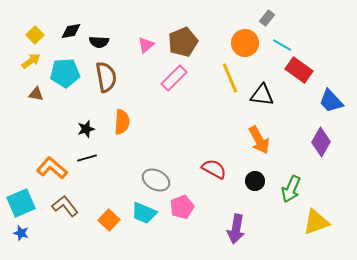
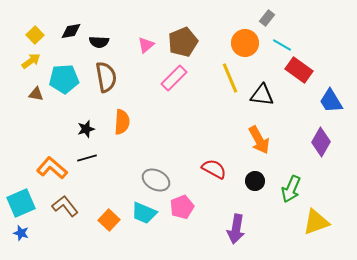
cyan pentagon: moved 1 px left, 6 px down
blue trapezoid: rotated 12 degrees clockwise
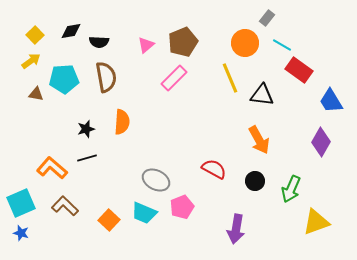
brown L-shape: rotated 8 degrees counterclockwise
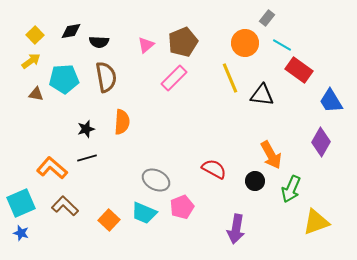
orange arrow: moved 12 px right, 15 px down
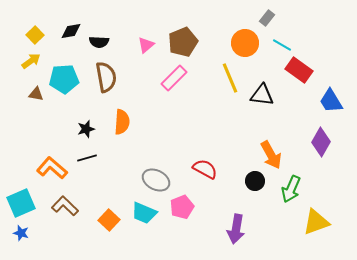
red semicircle: moved 9 px left
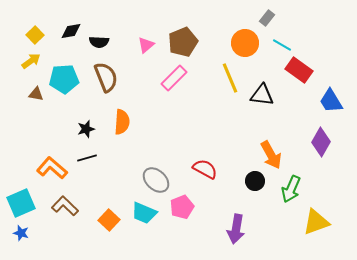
brown semicircle: rotated 12 degrees counterclockwise
gray ellipse: rotated 16 degrees clockwise
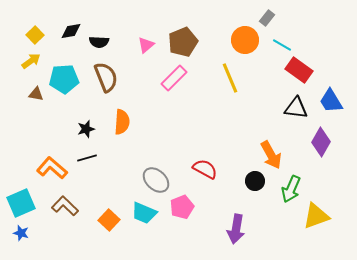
orange circle: moved 3 px up
black triangle: moved 34 px right, 13 px down
yellow triangle: moved 6 px up
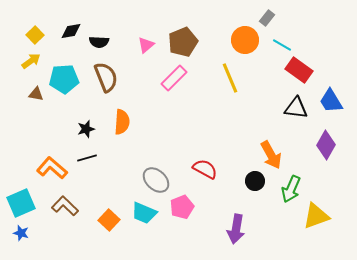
purple diamond: moved 5 px right, 3 px down
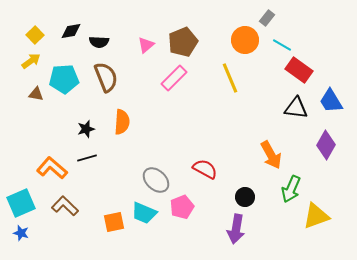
black circle: moved 10 px left, 16 px down
orange square: moved 5 px right, 2 px down; rotated 35 degrees clockwise
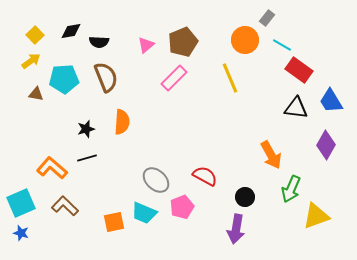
red semicircle: moved 7 px down
